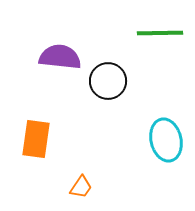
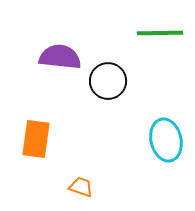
orange trapezoid: rotated 105 degrees counterclockwise
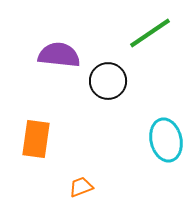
green line: moved 10 px left; rotated 33 degrees counterclockwise
purple semicircle: moved 1 px left, 2 px up
orange trapezoid: rotated 40 degrees counterclockwise
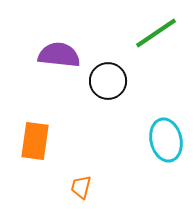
green line: moved 6 px right
orange rectangle: moved 1 px left, 2 px down
orange trapezoid: rotated 55 degrees counterclockwise
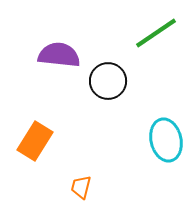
orange rectangle: rotated 24 degrees clockwise
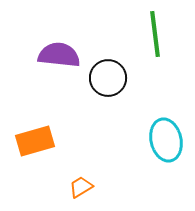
green line: moved 1 px left, 1 px down; rotated 63 degrees counterclockwise
black circle: moved 3 px up
orange rectangle: rotated 42 degrees clockwise
orange trapezoid: rotated 45 degrees clockwise
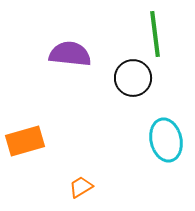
purple semicircle: moved 11 px right, 1 px up
black circle: moved 25 px right
orange rectangle: moved 10 px left
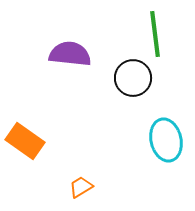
orange rectangle: rotated 51 degrees clockwise
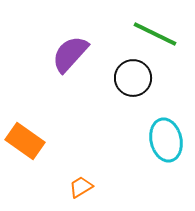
green line: rotated 57 degrees counterclockwise
purple semicircle: rotated 54 degrees counterclockwise
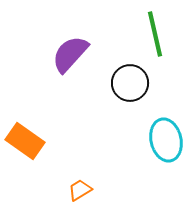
green line: rotated 51 degrees clockwise
black circle: moved 3 px left, 5 px down
orange trapezoid: moved 1 px left, 3 px down
